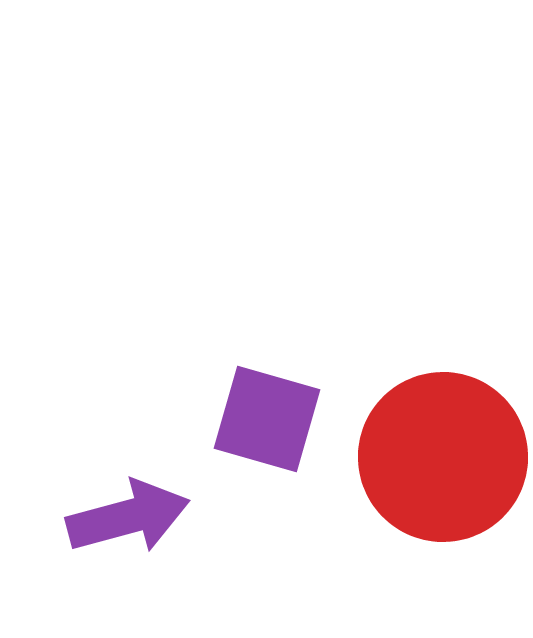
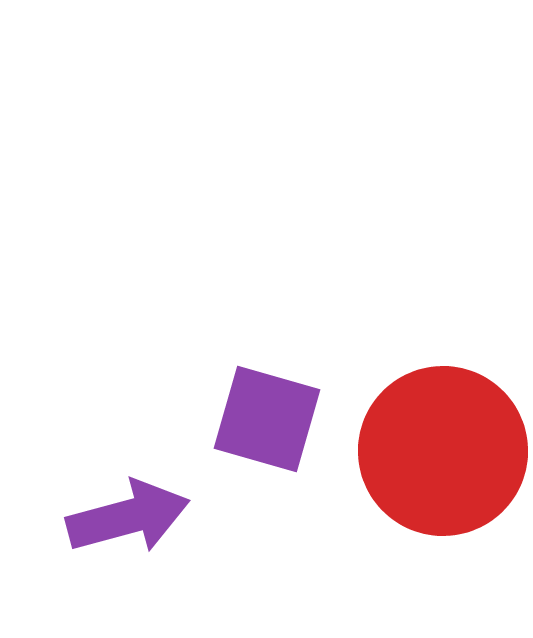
red circle: moved 6 px up
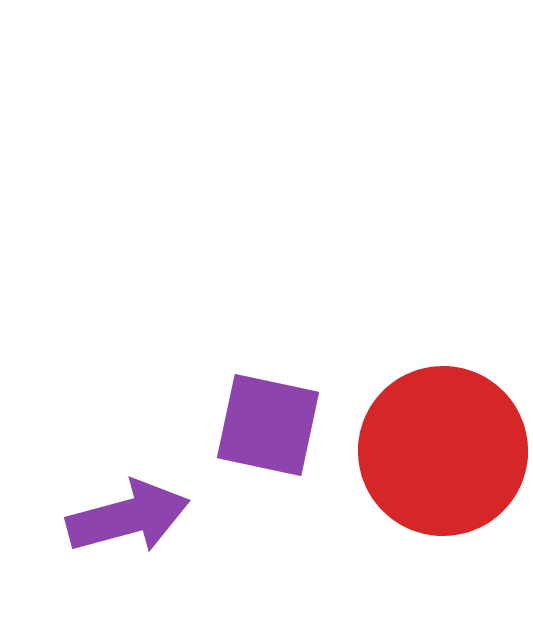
purple square: moved 1 px right, 6 px down; rotated 4 degrees counterclockwise
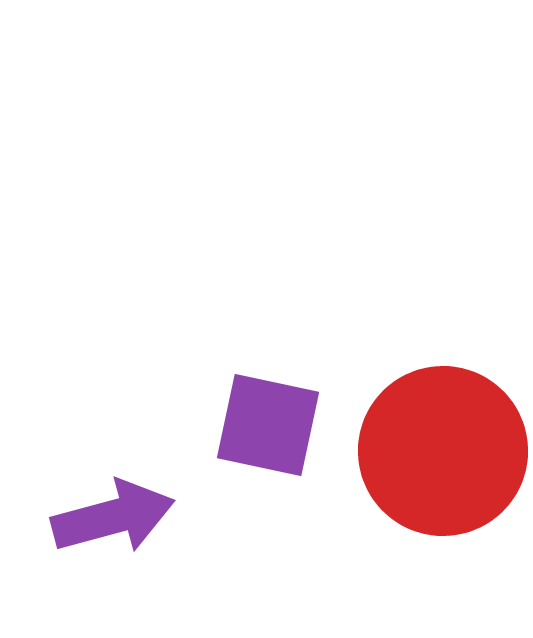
purple arrow: moved 15 px left
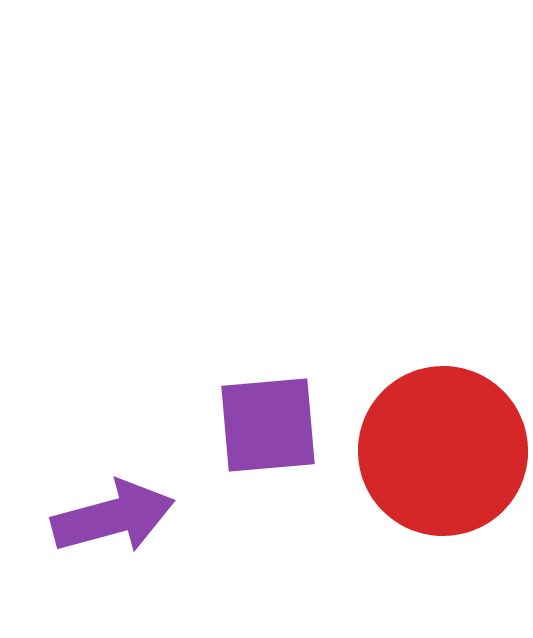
purple square: rotated 17 degrees counterclockwise
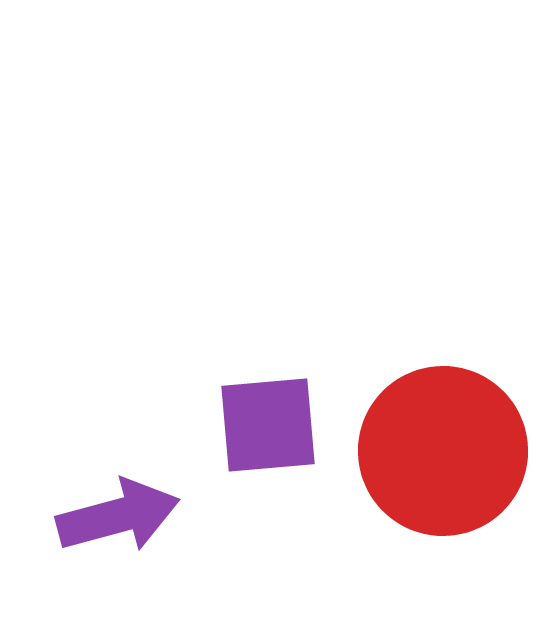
purple arrow: moved 5 px right, 1 px up
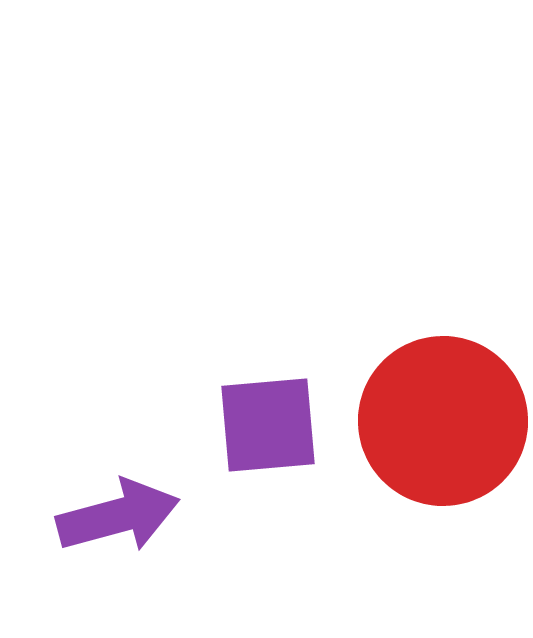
red circle: moved 30 px up
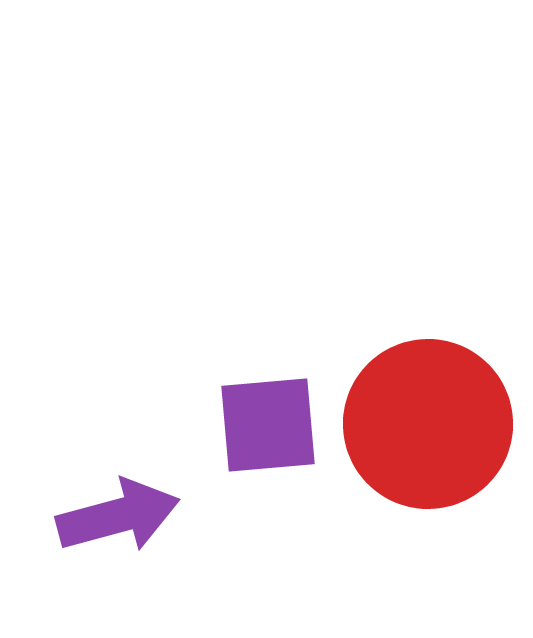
red circle: moved 15 px left, 3 px down
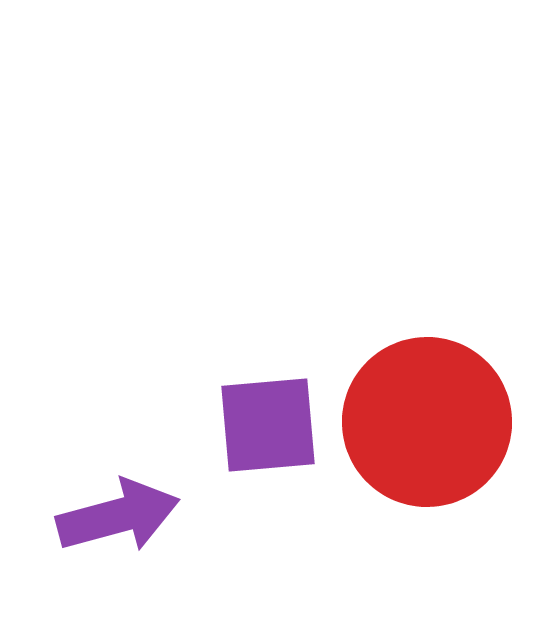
red circle: moved 1 px left, 2 px up
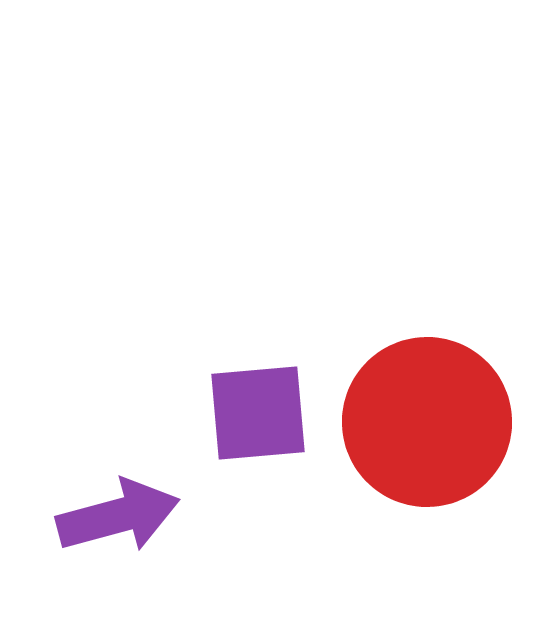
purple square: moved 10 px left, 12 px up
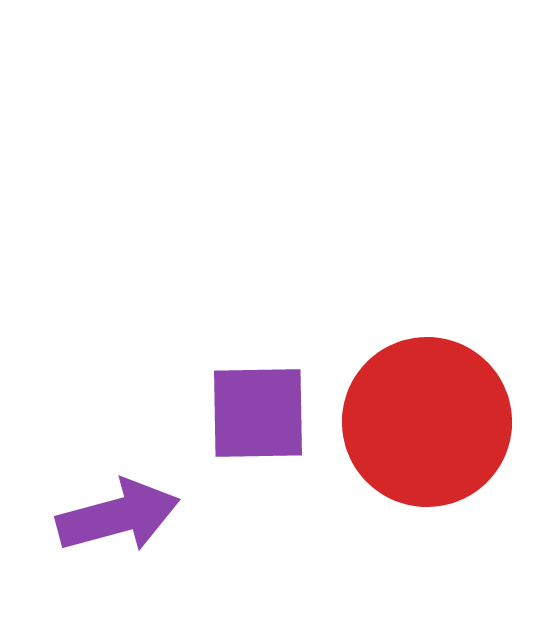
purple square: rotated 4 degrees clockwise
